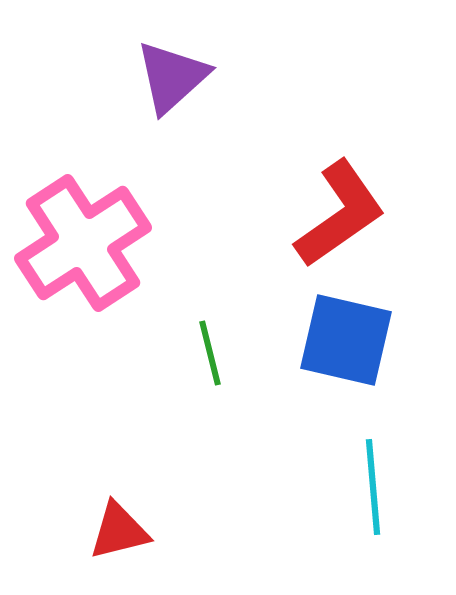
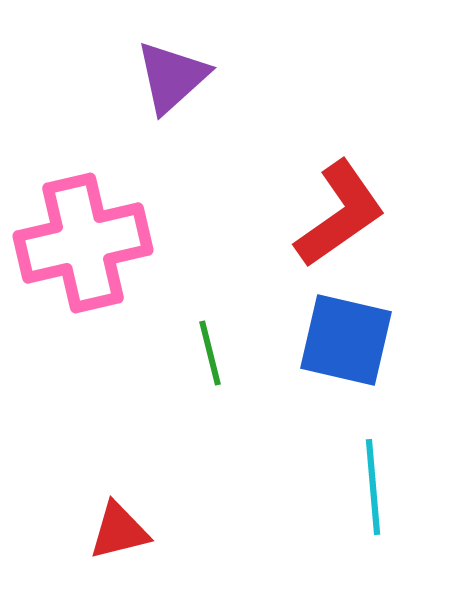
pink cross: rotated 20 degrees clockwise
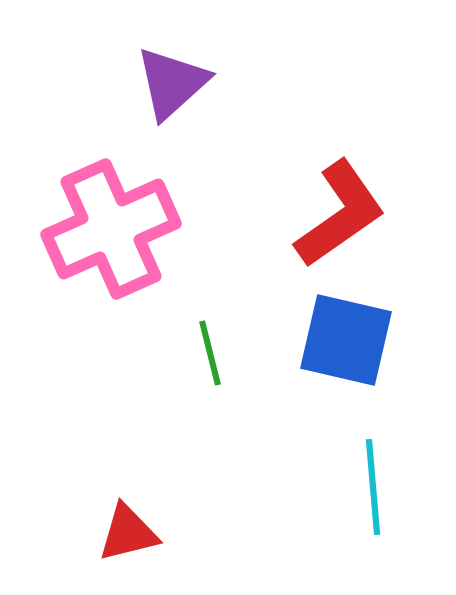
purple triangle: moved 6 px down
pink cross: moved 28 px right, 14 px up; rotated 11 degrees counterclockwise
red triangle: moved 9 px right, 2 px down
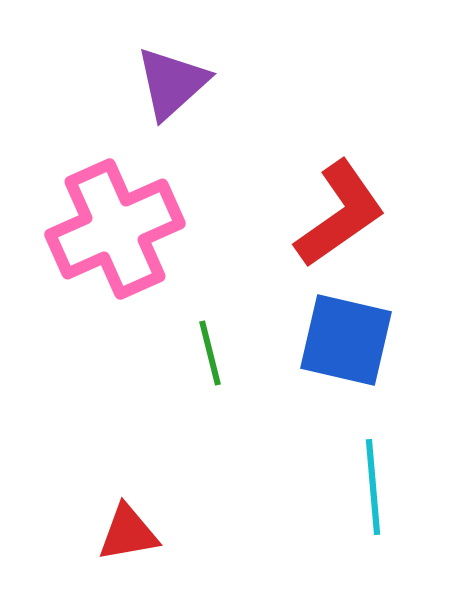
pink cross: moved 4 px right
red triangle: rotated 4 degrees clockwise
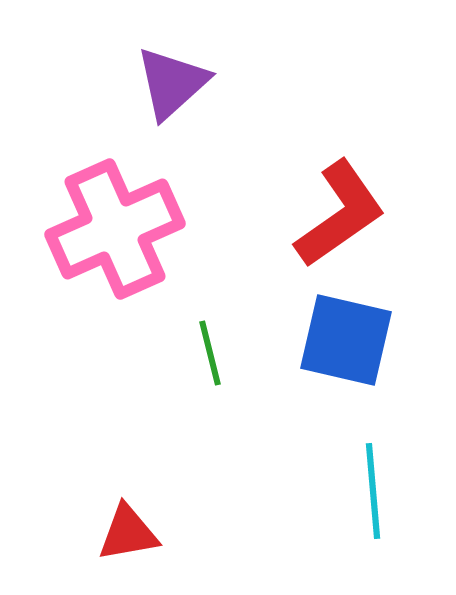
cyan line: moved 4 px down
